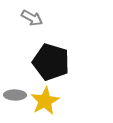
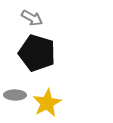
black pentagon: moved 14 px left, 9 px up
yellow star: moved 2 px right, 2 px down
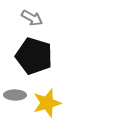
black pentagon: moved 3 px left, 3 px down
yellow star: rotated 12 degrees clockwise
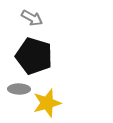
gray ellipse: moved 4 px right, 6 px up
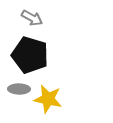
black pentagon: moved 4 px left, 1 px up
yellow star: moved 1 px right, 4 px up; rotated 28 degrees clockwise
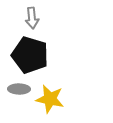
gray arrow: rotated 55 degrees clockwise
yellow star: moved 2 px right
